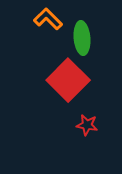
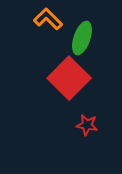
green ellipse: rotated 24 degrees clockwise
red square: moved 1 px right, 2 px up
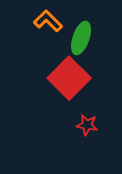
orange L-shape: moved 2 px down
green ellipse: moved 1 px left
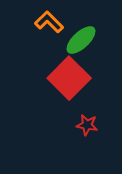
orange L-shape: moved 1 px right, 1 px down
green ellipse: moved 2 px down; rotated 28 degrees clockwise
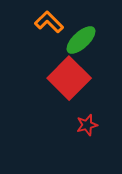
red star: rotated 25 degrees counterclockwise
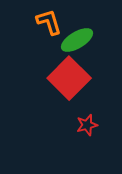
orange L-shape: rotated 28 degrees clockwise
green ellipse: moved 4 px left; rotated 12 degrees clockwise
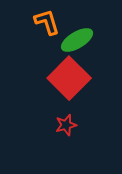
orange L-shape: moved 2 px left
red star: moved 21 px left
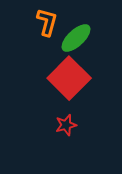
orange L-shape: rotated 32 degrees clockwise
green ellipse: moved 1 px left, 2 px up; rotated 12 degrees counterclockwise
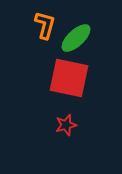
orange L-shape: moved 2 px left, 3 px down
red square: rotated 33 degrees counterclockwise
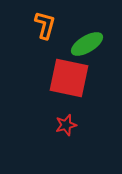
green ellipse: moved 11 px right, 6 px down; rotated 12 degrees clockwise
